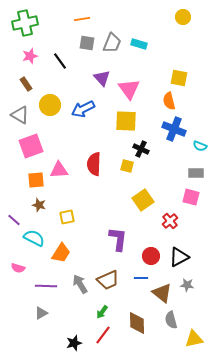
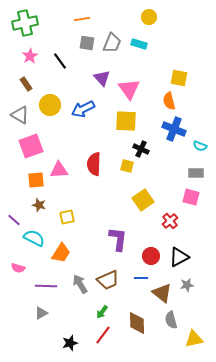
yellow circle at (183, 17): moved 34 px left
pink star at (30, 56): rotated 14 degrees counterclockwise
gray star at (187, 285): rotated 16 degrees counterclockwise
black star at (74, 343): moved 4 px left
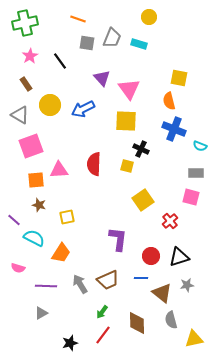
orange line at (82, 19): moved 4 px left; rotated 28 degrees clockwise
gray trapezoid at (112, 43): moved 5 px up
black triangle at (179, 257): rotated 10 degrees clockwise
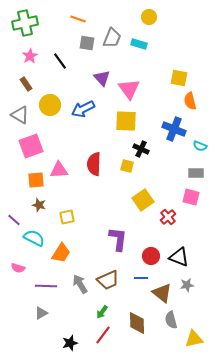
orange semicircle at (169, 101): moved 21 px right
red cross at (170, 221): moved 2 px left, 4 px up
black triangle at (179, 257): rotated 40 degrees clockwise
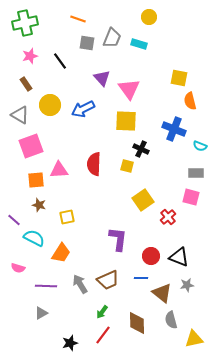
pink star at (30, 56): rotated 14 degrees clockwise
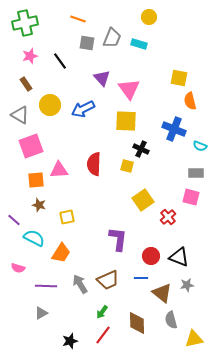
black star at (70, 343): moved 2 px up
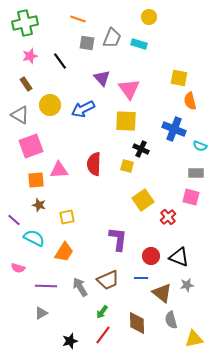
orange trapezoid at (61, 253): moved 3 px right, 1 px up
gray arrow at (80, 284): moved 3 px down
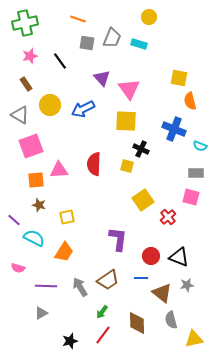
brown trapezoid at (108, 280): rotated 10 degrees counterclockwise
